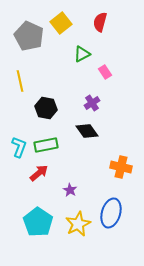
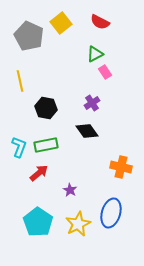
red semicircle: rotated 78 degrees counterclockwise
green triangle: moved 13 px right
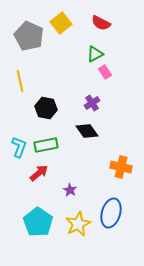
red semicircle: moved 1 px right, 1 px down
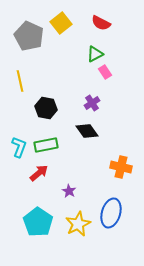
purple star: moved 1 px left, 1 px down
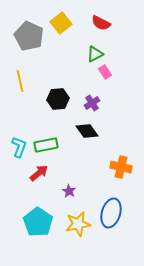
black hexagon: moved 12 px right, 9 px up; rotated 15 degrees counterclockwise
yellow star: rotated 15 degrees clockwise
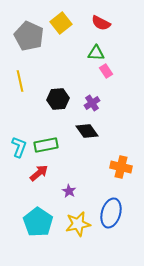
green triangle: moved 1 px right, 1 px up; rotated 30 degrees clockwise
pink rectangle: moved 1 px right, 1 px up
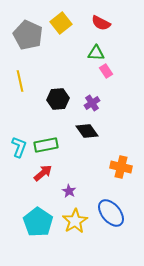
gray pentagon: moved 1 px left, 1 px up
red arrow: moved 4 px right
blue ellipse: rotated 56 degrees counterclockwise
yellow star: moved 3 px left, 3 px up; rotated 20 degrees counterclockwise
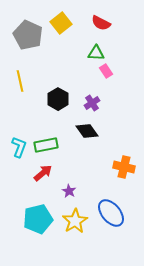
black hexagon: rotated 25 degrees counterclockwise
orange cross: moved 3 px right
cyan pentagon: moved 3 px up; rotated 24 degrees clockwise
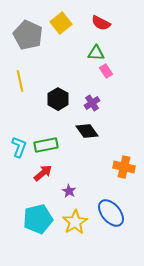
yellow star: moved 1 px down
